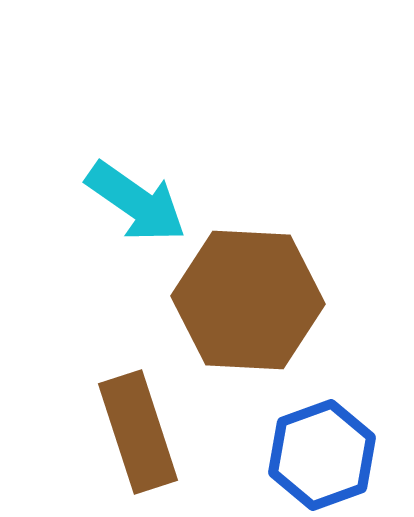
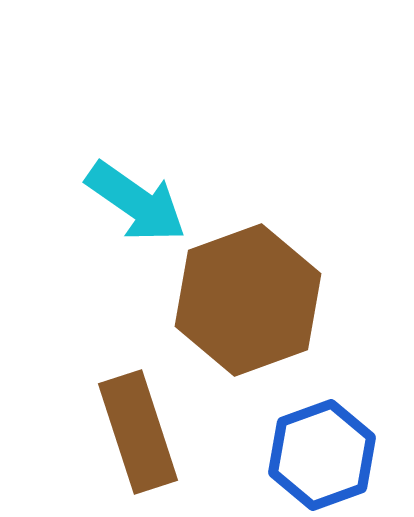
brown hexagon: rotated 23 degrees counterclockwise
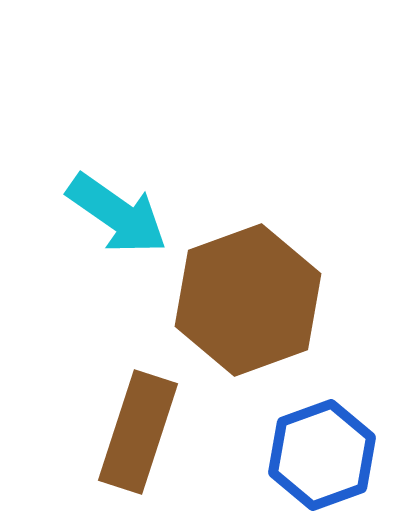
cyan arrow: moved 19 px left, 12 px down
brown rectangle: rotated 36 degrees clockwise
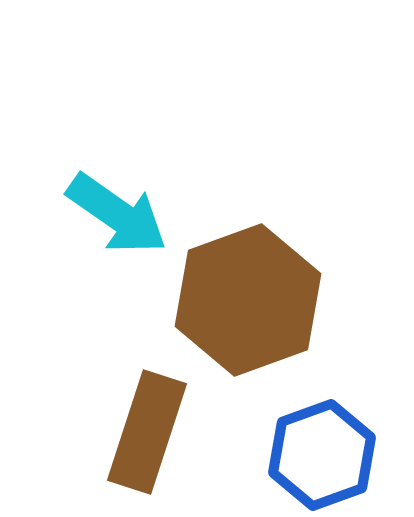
brown rectangle: moved 9 px right
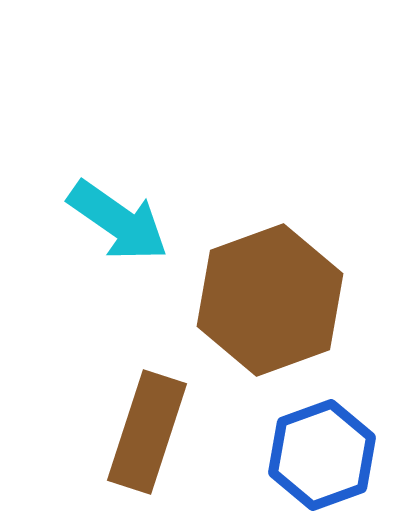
cyan arrow: moved 1 px right, 7 px down
brown hexagon: moved 22 px right
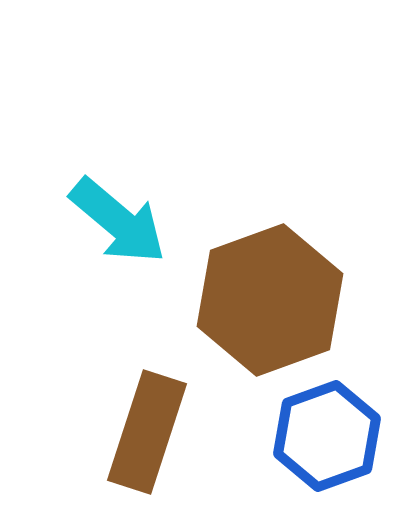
cyan arrow: rotated 5 degrees clockwise
blue hexagon: moved 5 px right, 19 px up
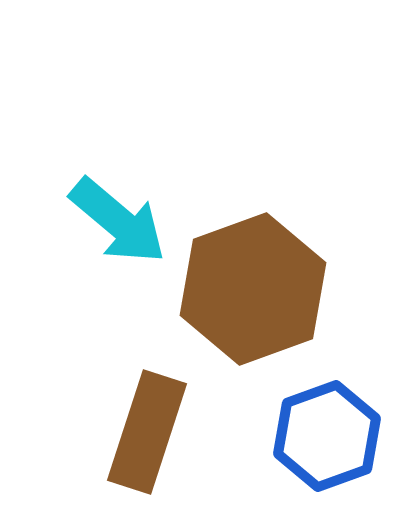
brown hexagon: moved 17 px left, 11 px up
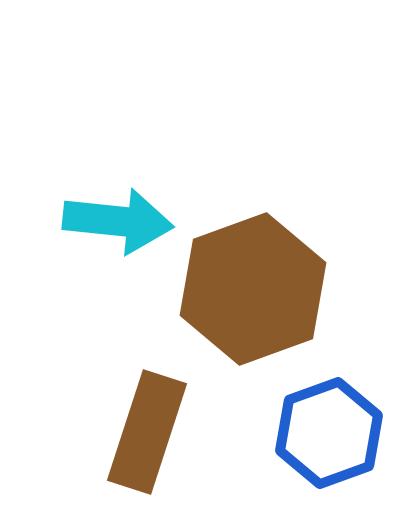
cyan arrow: rotated 34 degrees counterclockwise
blue hexagon: moved 2 px right, 3 px up
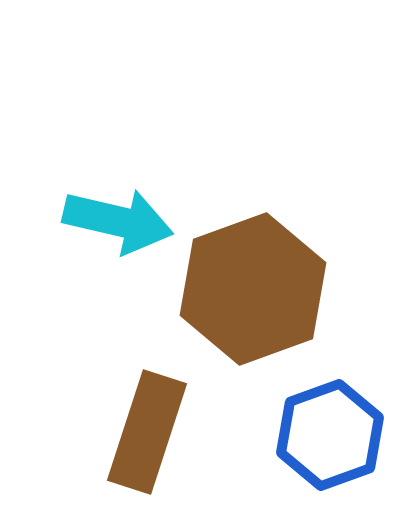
cyan arrow: rotated 7 degrees clockwise
blue hexagon: moved 1 px right, 2 px down
